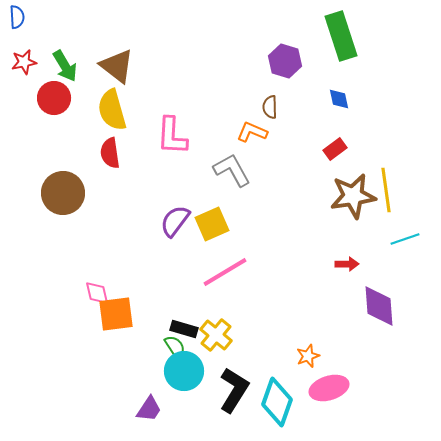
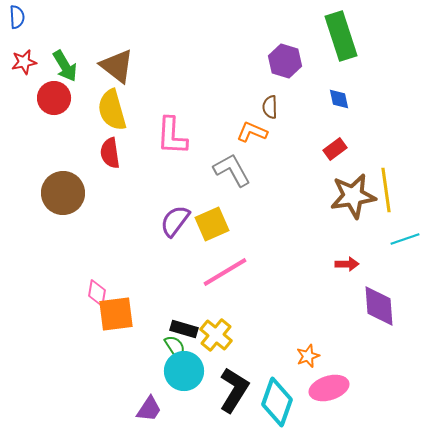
pink diamond: rotated 24 degrees clockwise
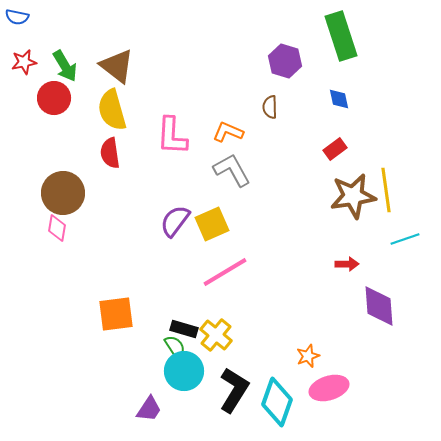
blue semicircle: rotated 105 degrees clockwise
orange L-shape: moved 24 px left
pink diamond: moved 40 px left, 65 px up
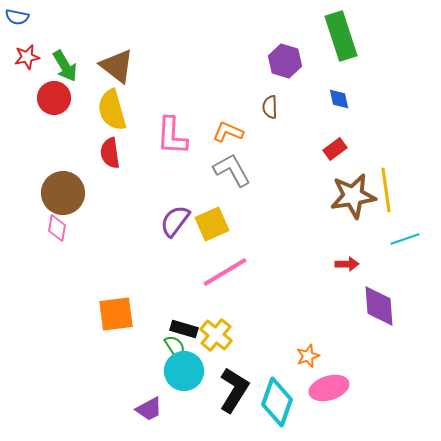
red star: moved 3 px right, 5 px up
purple trapezoid: rotated 28 degrees clockwise
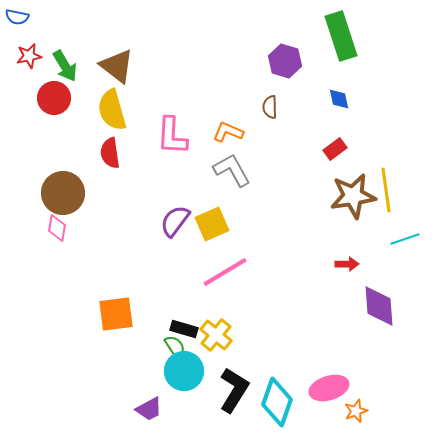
red star: moved 2 px right, 1 px up
orange star: moved 48 px right, 55 px down
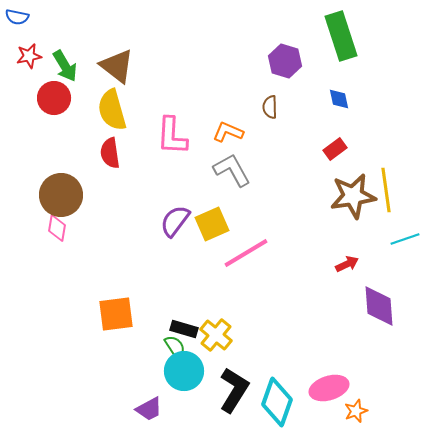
brown circle: moved 2 px left, 2 px down
red arrow: rotated 25 degrees counterclockwise
pink line: moved 21 px right, 19 px up
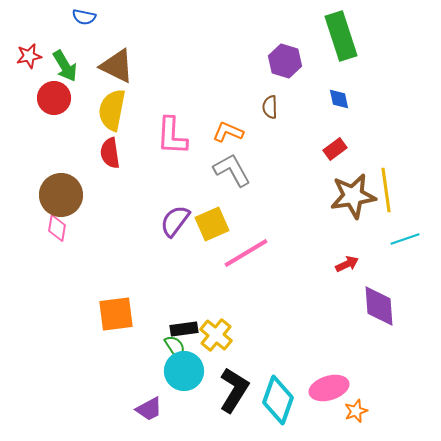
blue semicircle: moved 67 px right
brown triangle: rotated 12 degrees counterclockwise
yellow semicircle: rotated 27 degrees clockwise
black rectangle: rotated 24 degrees counterclockwise
cyan diamond: moved 1 px right, 2 px up
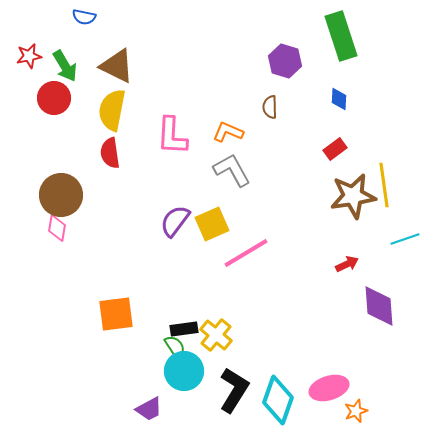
blue diamond: rotated 15 degrees clockwise
yellow line: moved 2 px left, 5 px up
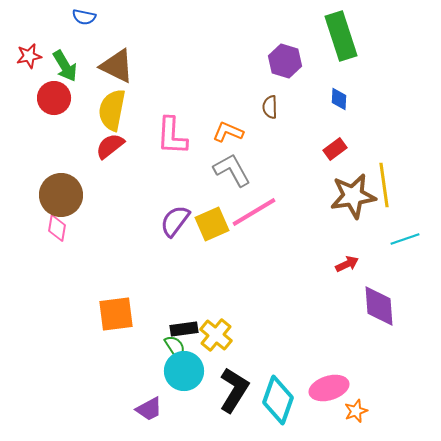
red semicircle: moved 7 px up; rotated 60 degrees clockwise
pink line: moved 8 px right, 41 px up
